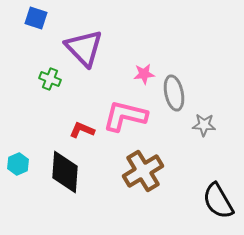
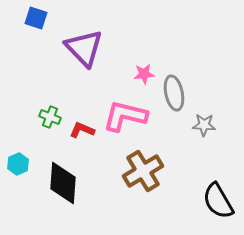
green cross: moved 38 px down
black diamond: moved 2 px left, 11 px down
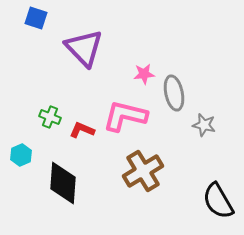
gray star: rotated 10 degrees clockwise
cyan hexagon: moved 3 px right, 9 px up
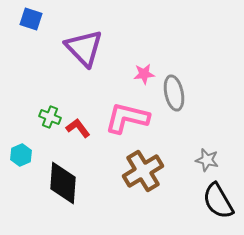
blue square: moved 5 px left, 1 px down
pink L-shape: moved 2 px right, 2 px down
gray star: moved 3 px right, 35 px down
red L-shape: moved 4 px left, 2 px up; rotated 30 degrees clockwise
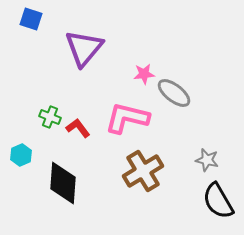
purple triangle: rotated 24 degrees clockwise
gray ellipse: rotated 40 degrees counterclockwise
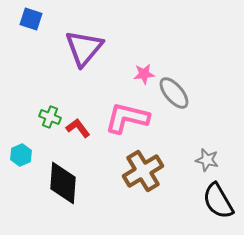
gray ellipse: rotated 12 degrees clockwise
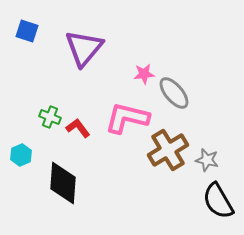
blue square: moved 4 px left, 12 px down
brown cross: moved 25 px right, 21 px up
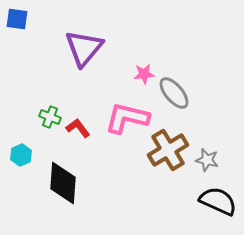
blue square: moved 10 px left, 12 px up; rotated 10 degrees counterclockwise
black semicircle: rotated 144 degrees clockwise
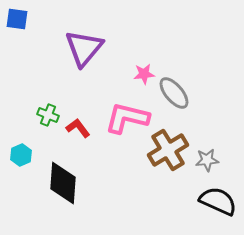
green cross: moved 2 px left, 2 px up
gray star: rotated 20 degrees counterclockwise
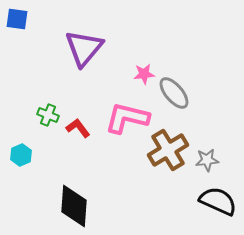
black diamond: moved 11 px right, 23 px down
